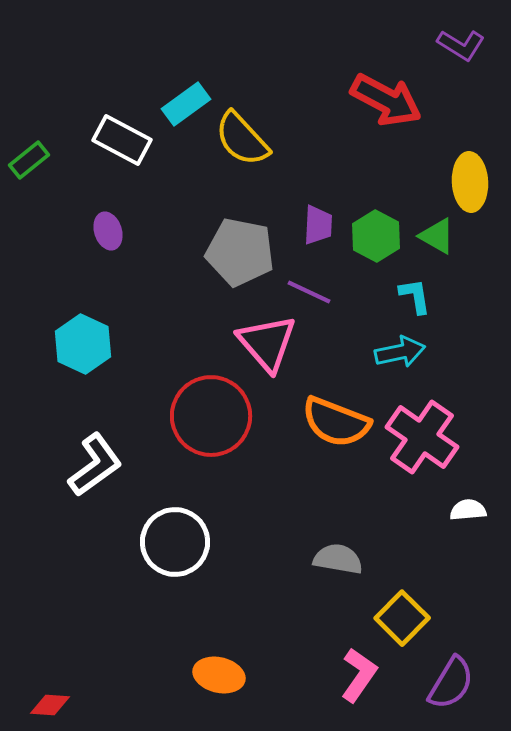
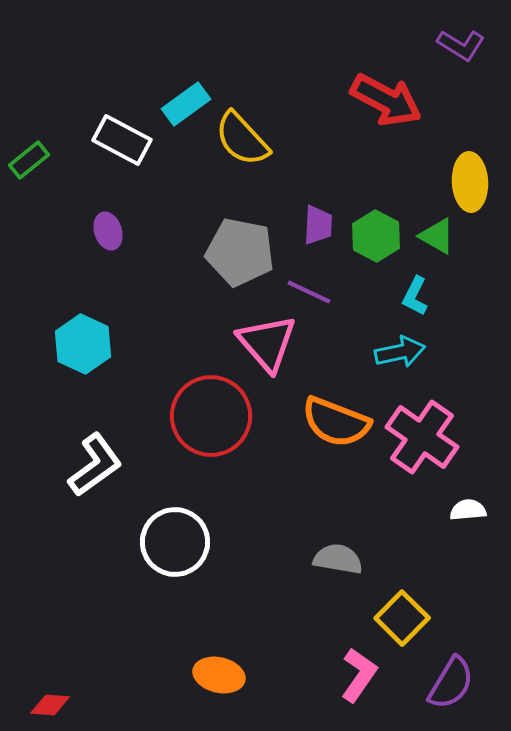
cyan L-shape: rotated 144 degrees counterclockwise
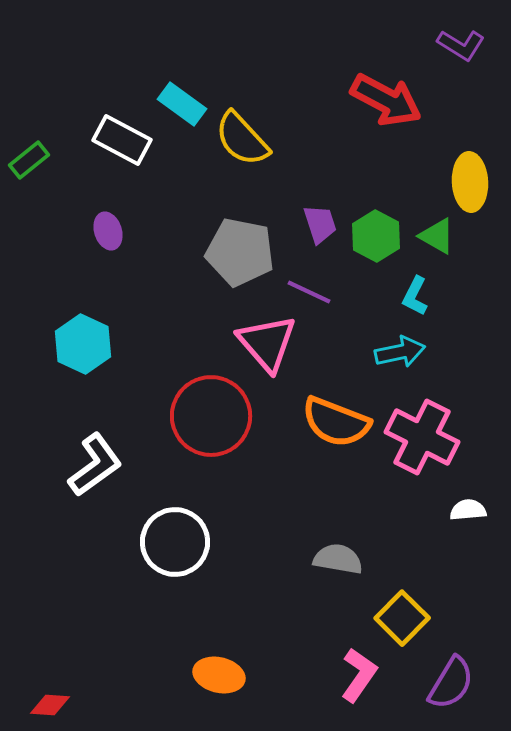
cyan rectangle: moved 4 px left; rotated 72 degrees clockwise
purple trapezoid: moved 2 px right, 1 px up; rotated 21 degrees counterclockwise
pink cross: rotated 8 degrees counterclockwise
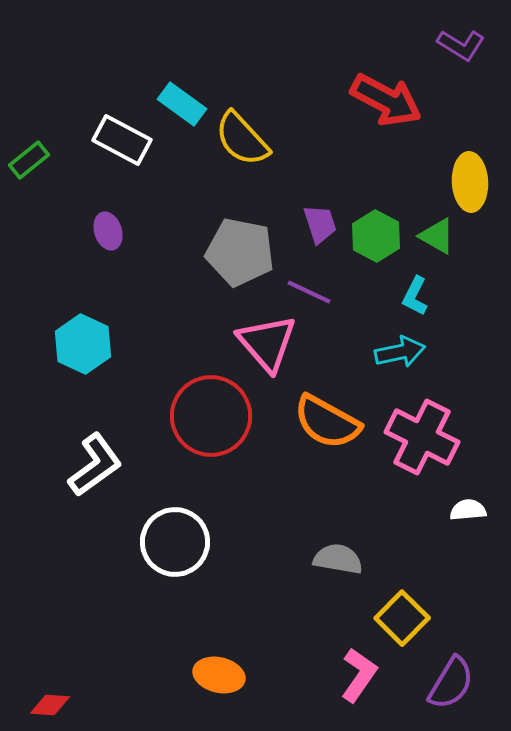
orange semicircle: moved 9 px left; rotated 8 degrees clockwise
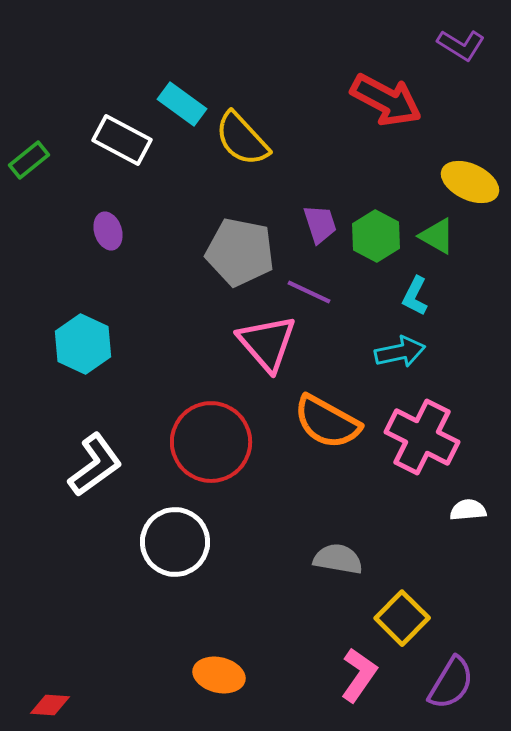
yellow ellipse: rotated 62 degrees counterclockwise
red circle: moved 26 px down
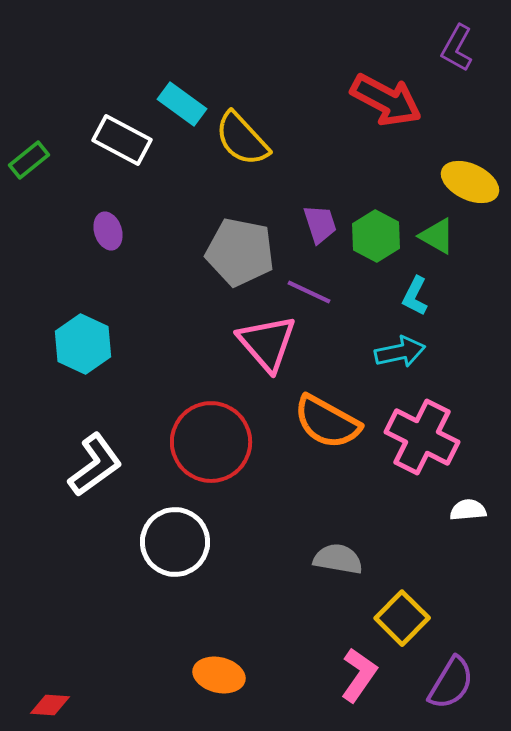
purple L-shape: moved 4 px left, 3 px down; rotated 87 degrees clockwise
